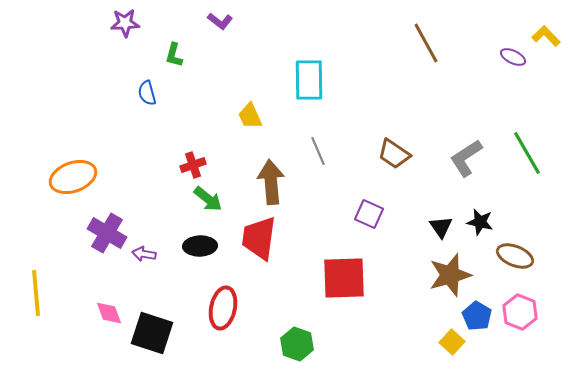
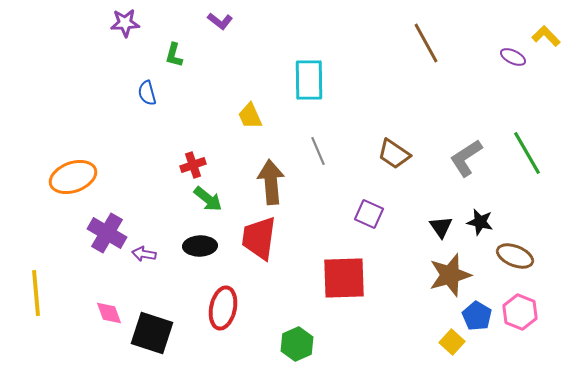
green hexagon: rotated 16 degrees clockwise
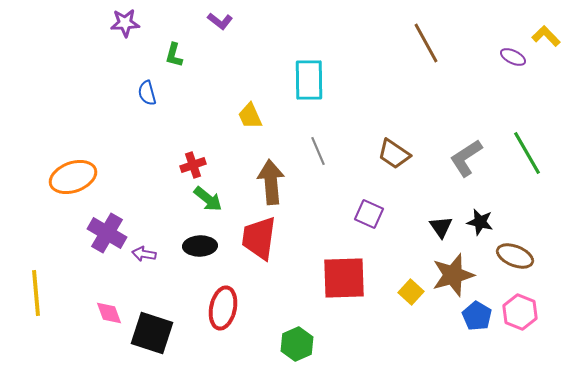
brown star: moved 3 px right
yellow square: moved 41 px left, 50 px up
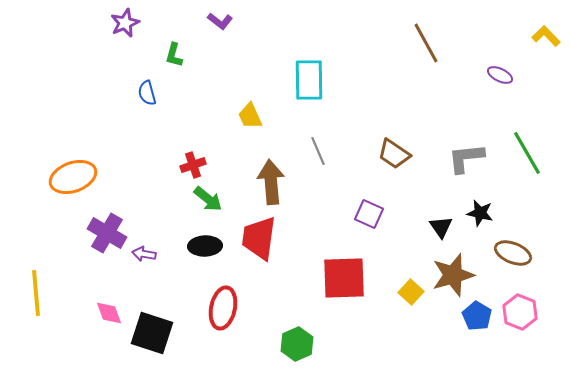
purple star: rotated 20 degrees counterclockwise
purple ellipse: moved 13 px left, 18 px down
gray L-shape: rotated 27 degrees clockwise
black star: moved 9 px up
black ellipse: moved 5 px right
brown ellipse: moved 2 px left, 3 px up
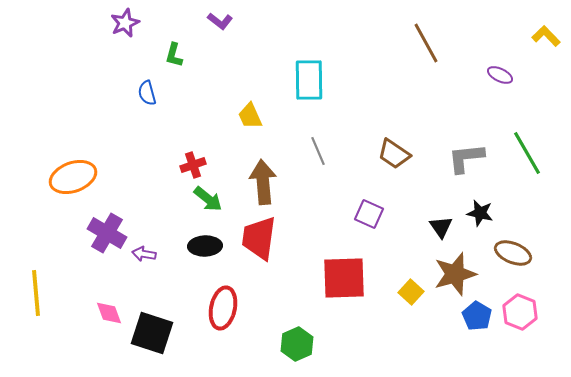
brown arrow: moved 8 px left
brown star: moved 2 px right, 1 px up
